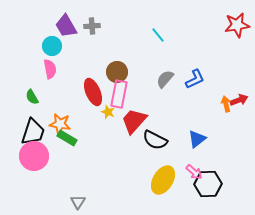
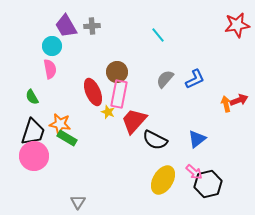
black hexagon: rotated 12 degrees counterclockwise
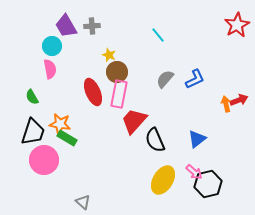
red star: rotated 20 degrees counterclockwise
yellow star: moved 1 px right, 57 px up
black semicircle: rotated 40 degrees clockwise
pink circle: moved 10 px right, 4 px down
gray triangle: moved 5 px right; rotated 21 degrees counterclockwise
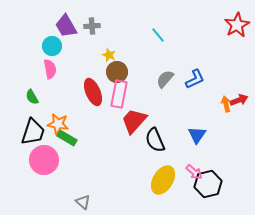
orange star: moved 2 px left
blue triangle: moved 4 px up; rotated 18 degrees counterclockwise
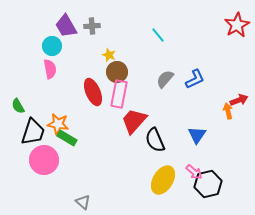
green semicircle: moved 14 px left, 9 px down
orange arrow: moved 2 px right, 7 px down
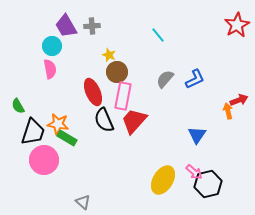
pink rectangle: moved 4 px right, 2 px down
black semicircle: moved 51 px left, 20 px up
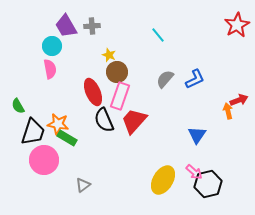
pink rectangle: moved 3 px left; rotated 8 degrees clockwise
gray triangle: moved 17 px up; rotated 42 degrees clockwise
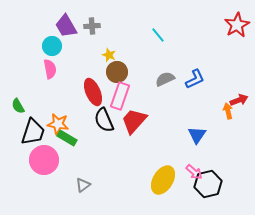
gray semicircle: rotated 24 degrees clockwise
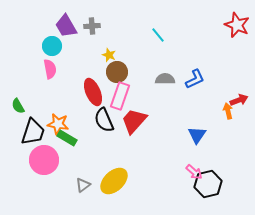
red star: rotated 20 degrees counterclockwise
gray semicircle: rotated 24 degrees clockwise
yellow ellipse: moved 49 px left, 1 px down; rotated 16 degrees clockwise
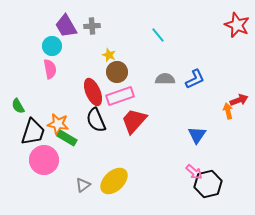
pink rectangle: rotated 52 degrees clockwise
black semicircle: moved 8 px left
